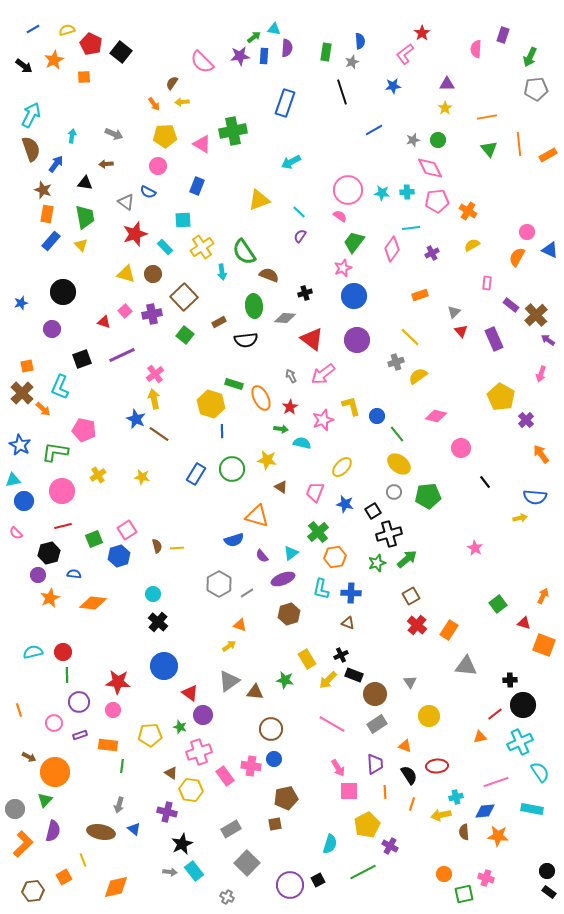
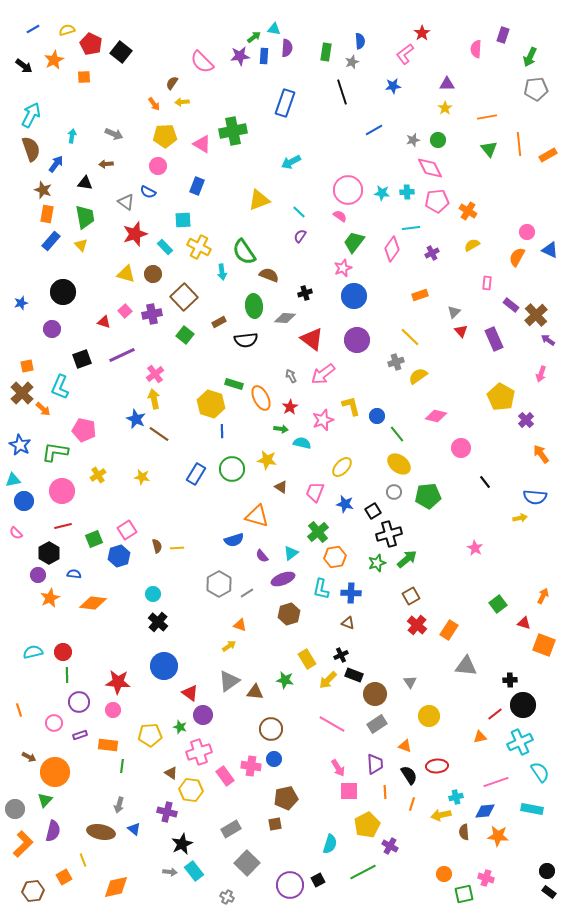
yellow cross at (202, 247): moved 3 px left; rotated 30 degrees counterclockwise
black hexagon at (49, 553): rotated 15 degrees counterclockwise
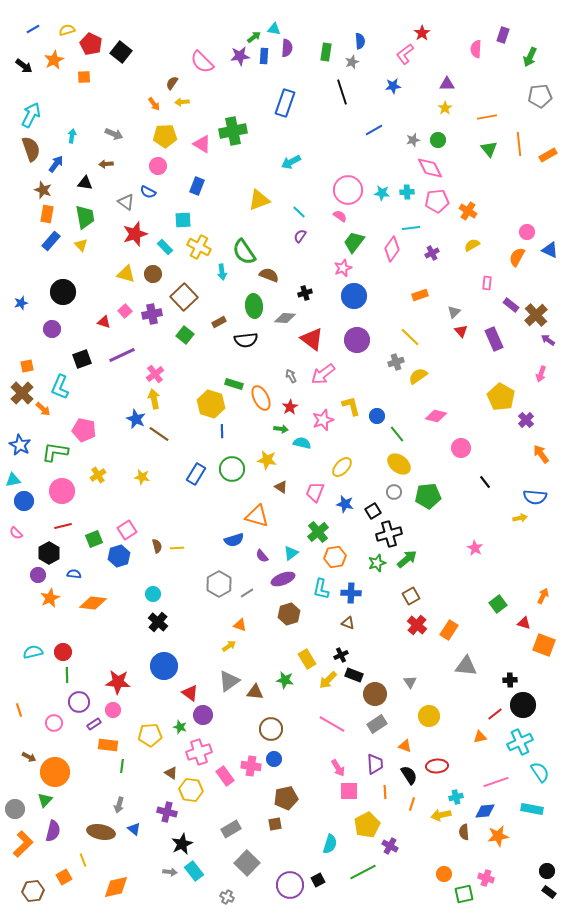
gray pentagon at (536, 89): moved 4 px right, 7 px down
purple rectangle at (80, 735): moved 14 px right, 11 px up; rotated 16 degrees counterclockwise
orange star at (498, 836): rotated 15 degrees counterclockwise
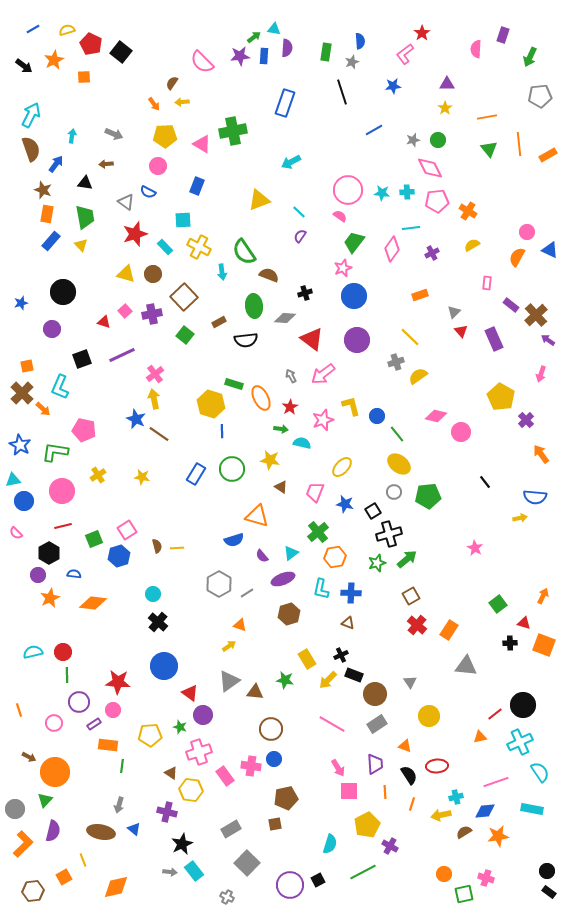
pink circle at (461, 448): moved 16 px up
yellow star at (267, 460): moved 3 px right
black cross at (510, 680): moved 37 px up
brown semicircle at (464, 832): rotated 63 degrees clockwise
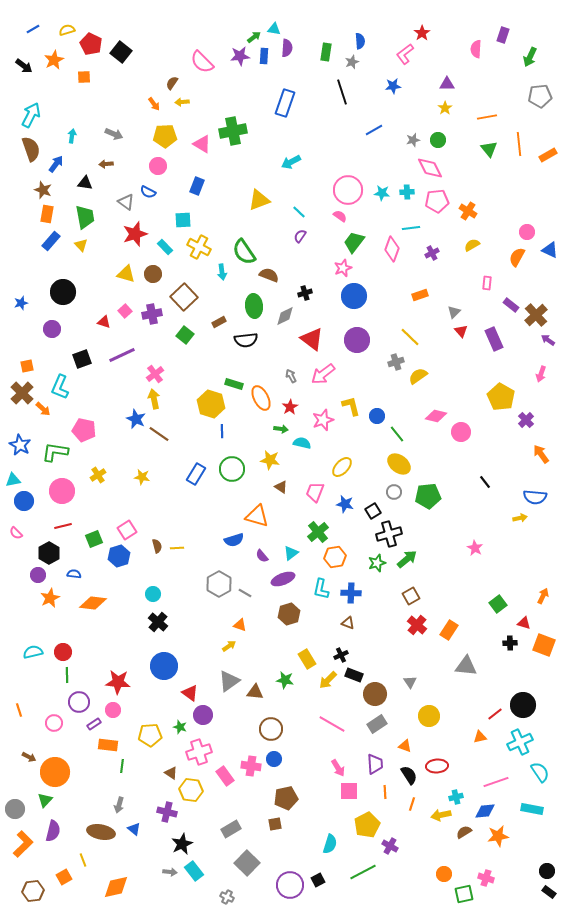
pink diamond at (392, 249): rotated 15 degrees counterclockwise
gray diamond at (285, 318): moved 2 px up; rotated 30 degrees counterclockwise
gray line at (247, 593): moved 2 px left; rotated 64 degrees clockwise
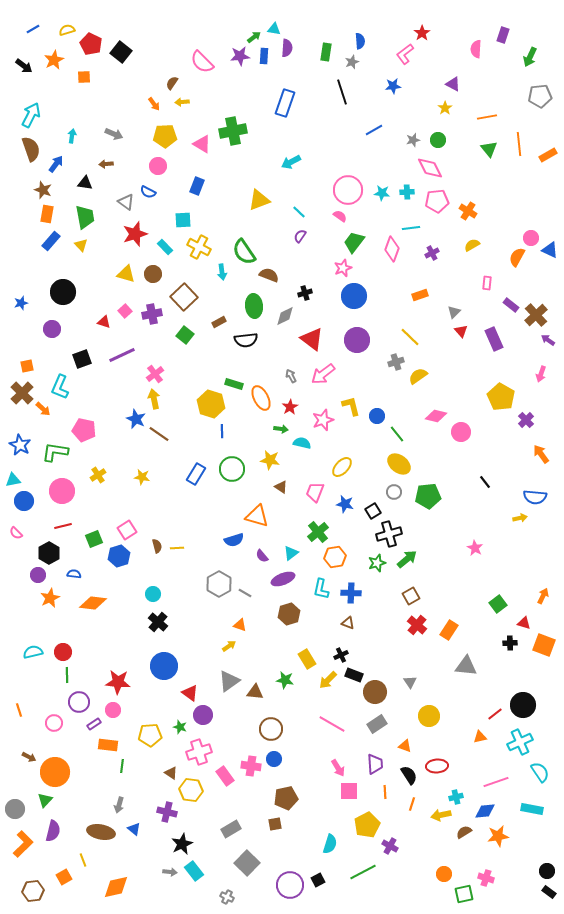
purple triangle at (447, 84): moved 6 px right; rotated 28 degrees clockwise
pink circle at (527, 232): moved 4 px right, 6 px down
brown circle at (375, 694): moved 2 px up
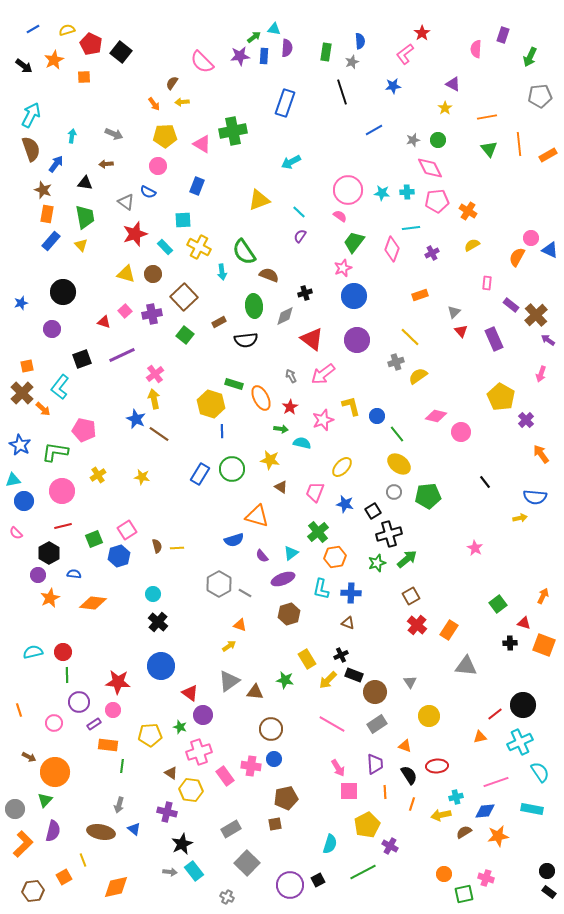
cyan L-shape at (60, 387): rotated 15 degrees clockwise
blue rectangle at (196, 474): moved 4 px right
blue circle at (164, 666): moved 3 px left
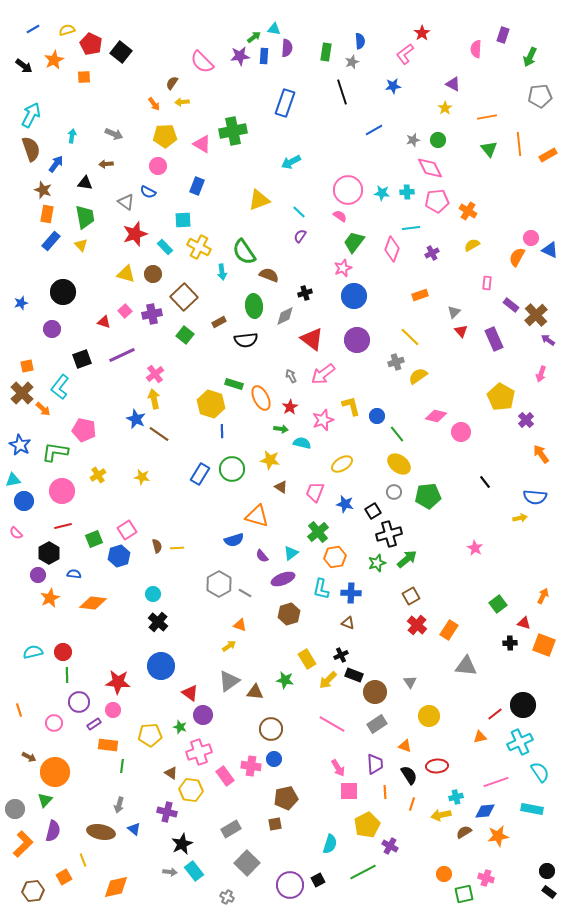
yellow ellipse at (342, 467): moved 3 px up; rotated 15 degrees clockwise
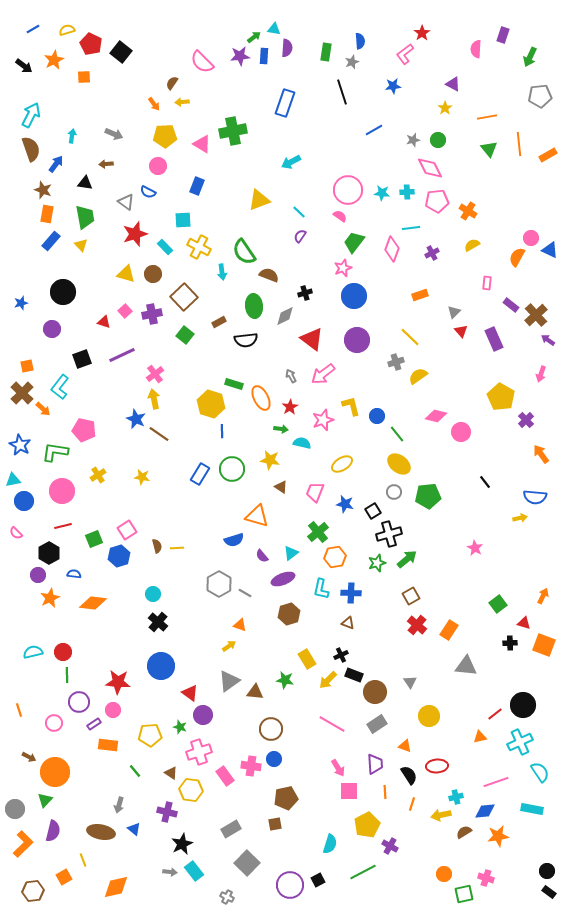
green line at (122, 766): moved 13 px right, 5 px down; rotated 48 degrees counterclockwise
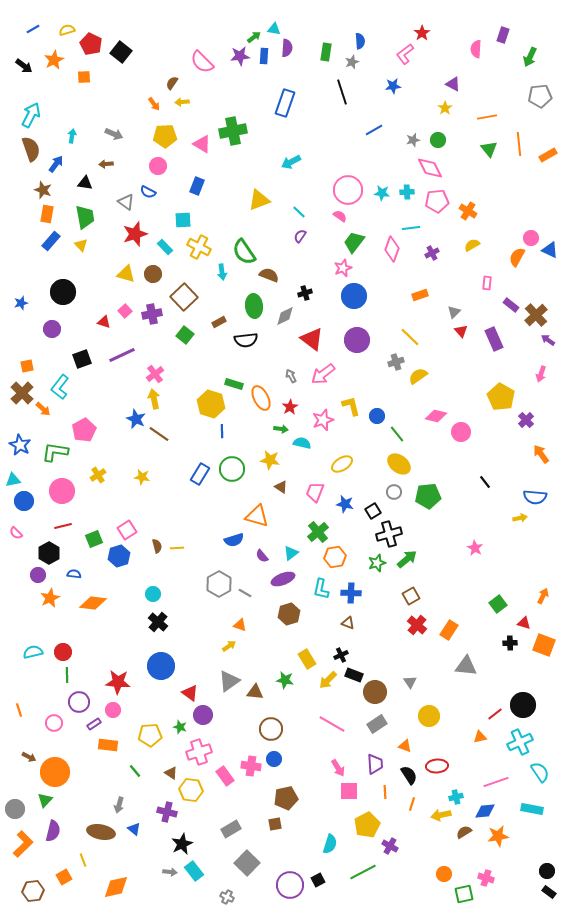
pink pentagon at (84, 430): rotated 30 degrees clockwise
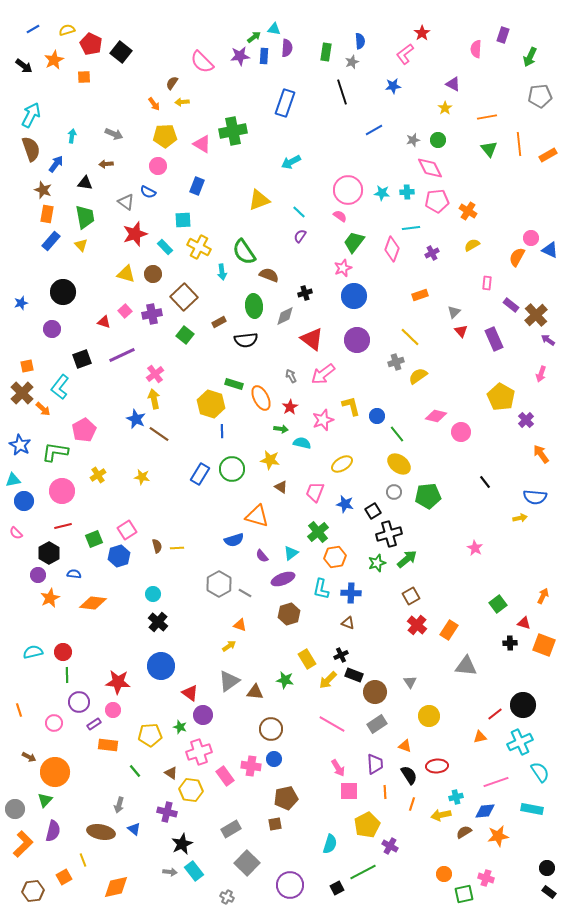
black circle at (547, 871): moved 3 px up
black square at (318, 880): moved 19 px right, 8 px down
